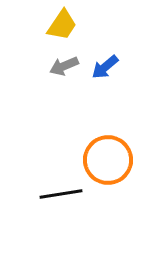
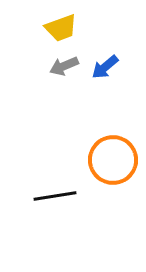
yellow trapezoid: moved 1 px left, 3 px down; rotated 36 degrees clockwise
orange circle: moved 5 px right
black line: moved 6 px left, 2 px down
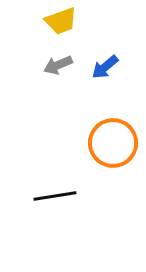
yellow trapezoid: moved 7 px up
gray arrow: moved 6 px left, 1 px up
orange circle: moved 17 px up
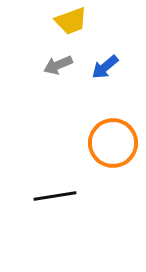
yellow trapezoid: moved 10 px right
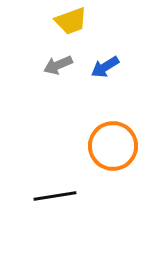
blue arrow: rotated 8 degrees clockwise
orange circle: moved 3 px down
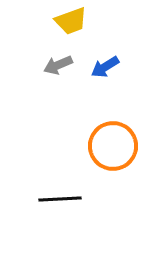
black line: moved 5 px right, 3 px down; rotated 6 degrees clockwise
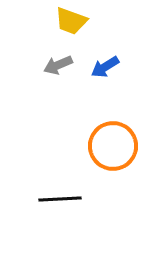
yellow trapezoid: rotated 40 degrees clockwise
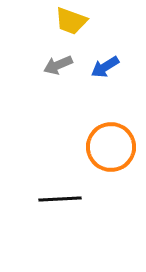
orange circle: moved 2 px left, 1 px down
